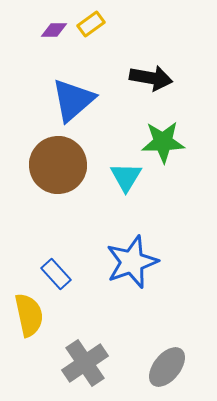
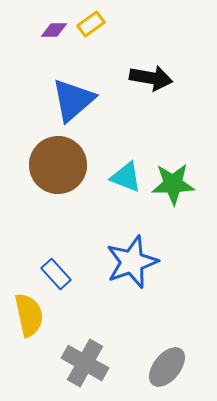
green star: moved 10 px right, 42 px down
cyan triangle: rotated 40 degrees counterclockwise
gray cross: rotated 27 degrees counterclockwise
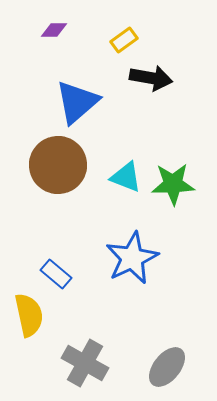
yellow rectangle: moved 33 px right, 16 px down
blue triangle: moved 4 px right, 2 px down
blue star: moved 4 px up; rotated 6 degrees counterclockwise
blue rectangle: rotated 8 degrees counterclockwise
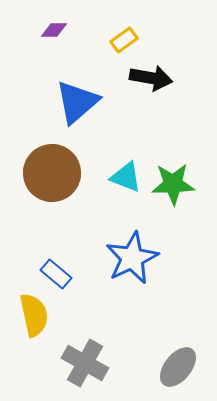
brown circle: moved 6 px left, 8 px down
yellow semicircle: moved 5 px right
gray ellipse: moved 11 px right
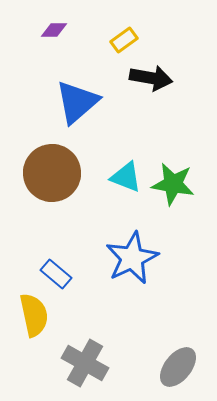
green star: rotated 12 degrees clockwise
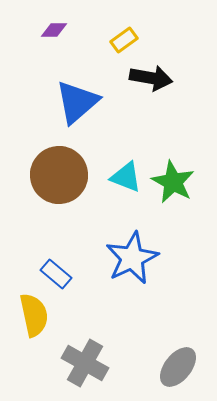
brown circle: moved 7 px right, 2 px down
green star: moved 2 px up; rotated 18 degrees clockwise
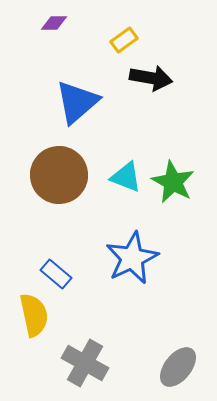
purple diamond: moved 7 px up
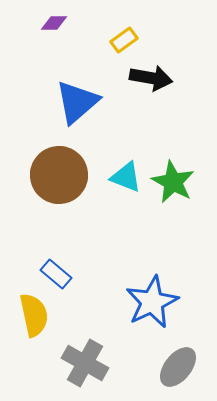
blue star: moved 20 px right, 44 px down
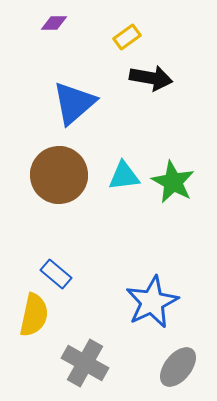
yellow rectangle: moved 3 px right, 3 px up
blue triangle: moved 3 px left, 1 px down
cyan triangle: moved 2 px left, 1 px up; rotated 28 degrees counterclockwise
yellow semicircle: rotated 24 degrees clockwise
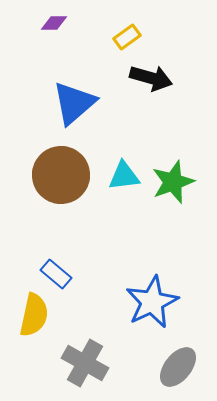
black arrow: rotated 6 degrees clockwise
brown circle: moved 2 px right
green star: rotated 24 degrees clockwise
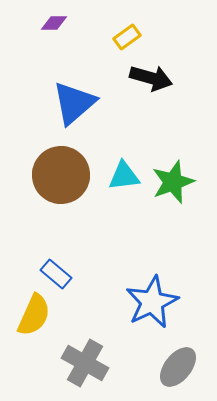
yellow semicircle: rotated 12 degrees clockwise
